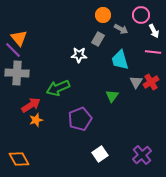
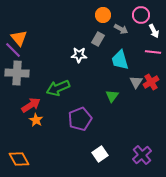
orange star: rotated 24 degrees counterclockwise
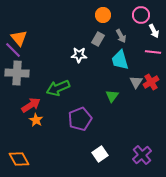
gray arrow: moved 7 px down; rotated 32 degrees clockwise
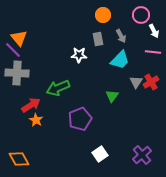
gray rectangle: rotated 40 degrees counterclockwise
cyan trapezoid: rotated 120 degrees counterclockwise
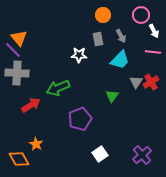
orange star: moved 24 px down
